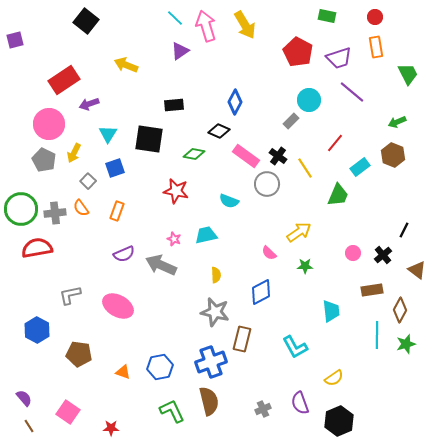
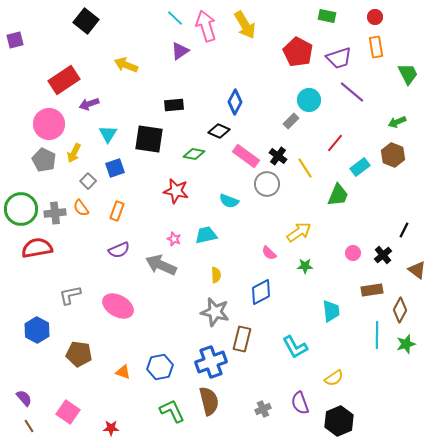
purple semicircle at (124, 254): moved 5 px left, 4 px up
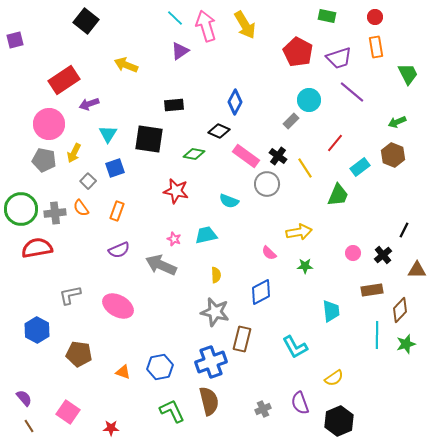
gray pentagon at (44, 160): rotated 15 degrees counterclockwise
yellow arrow at (299, 232): rotated 25 degrees clockwise
brown triangle at (417, 270): rotated 36 degrees counterclockwise
brown diamond at (400, 310): rotated 15 degrees clockwise
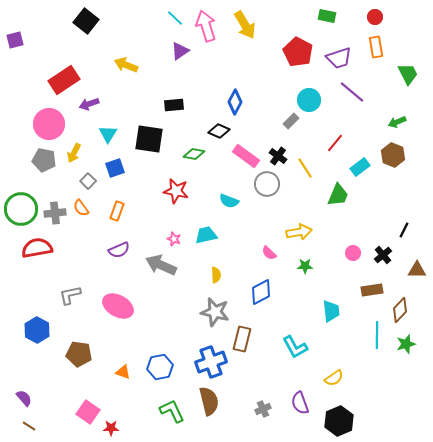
pink square at (68, 412): moved 20 px right
brown line at (29, 426): rotated 24 degrees counterclockwise
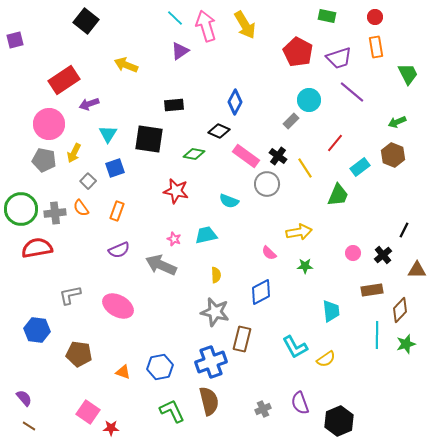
blue hexagon at (37, 330): rotated 20 degrees counterclockwise
yellow semicircle at (334, 378): moved 8 px left, 19 px up
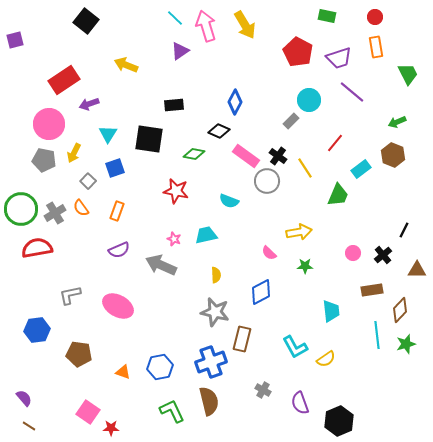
cyan rectangle at (360, 167): moved 1 px right, 2 px down
gray circle at (267, 184): moved 3 px up
gray cross at (55, 213): rotated 25 degrees counterclockwise
blue hexagon at (37, 330): rotated 15 degrees counterclockwise
cyan line at (377, 335): rotated 8 degrees counterclockwise
gray cross at (263, 409): moved 19 px up; rotated 35 degrees counterclockwise
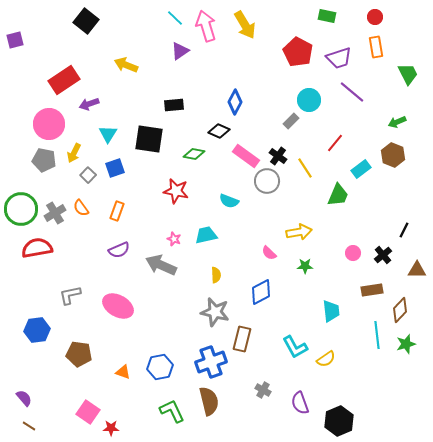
gray square at (88, 181): moved 6 px up
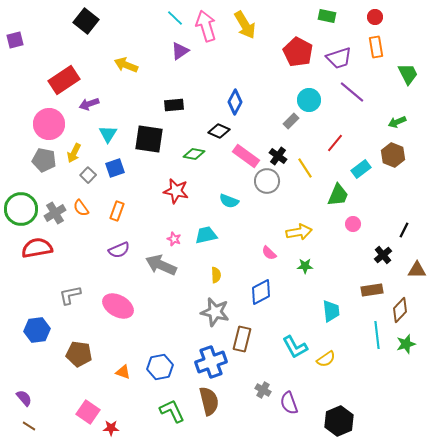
pink circle at (353, 253): moved 29 px up
purple semicircle at (300, 403): moved 11 px left
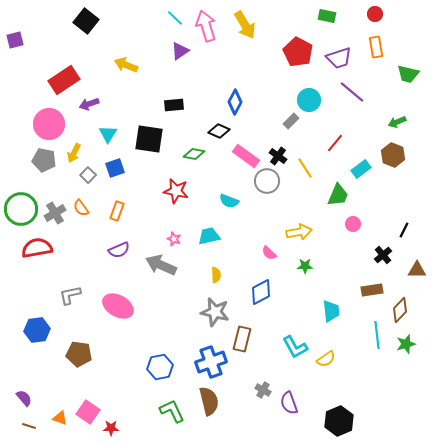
red circle at (375, 17): moved 3 px up
green trapezoid at (408, 74): rotated 130 degrees clockwise
cyan trapezoid at (206, 235): moved 3 px right, 1 px down
orange triangle at (123, 372): moved 63 px left, 46 px down
brown line at (29, 426): rotated 16 degrees counterclockwise
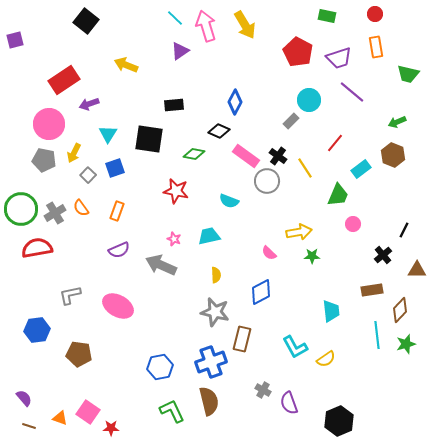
green star at (305, 266): moved 7 px right, 10 px up
